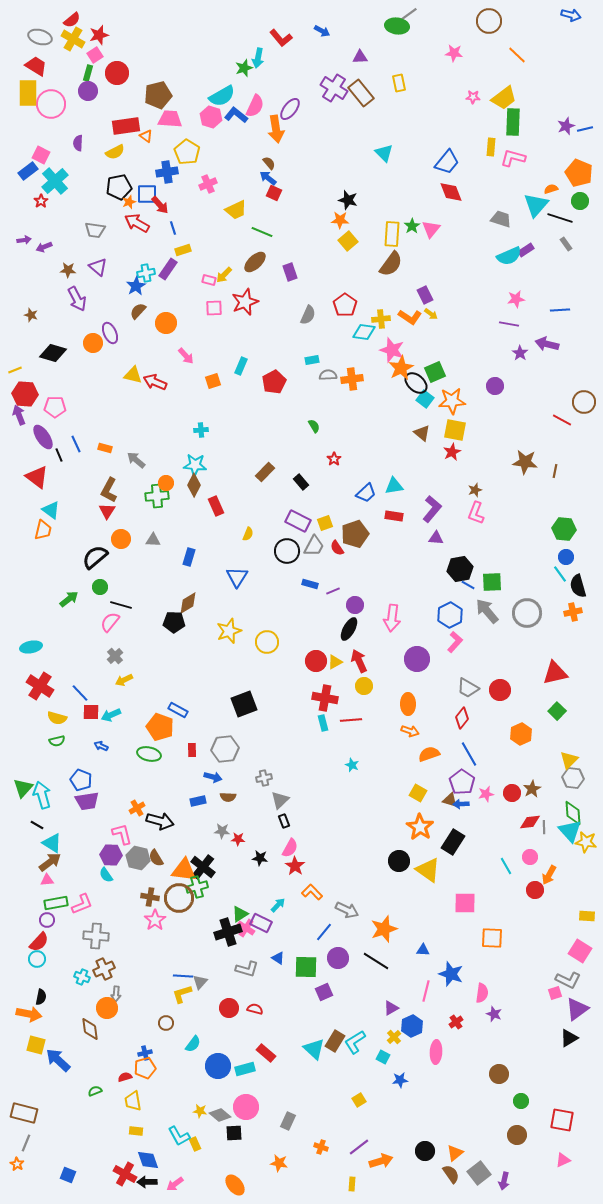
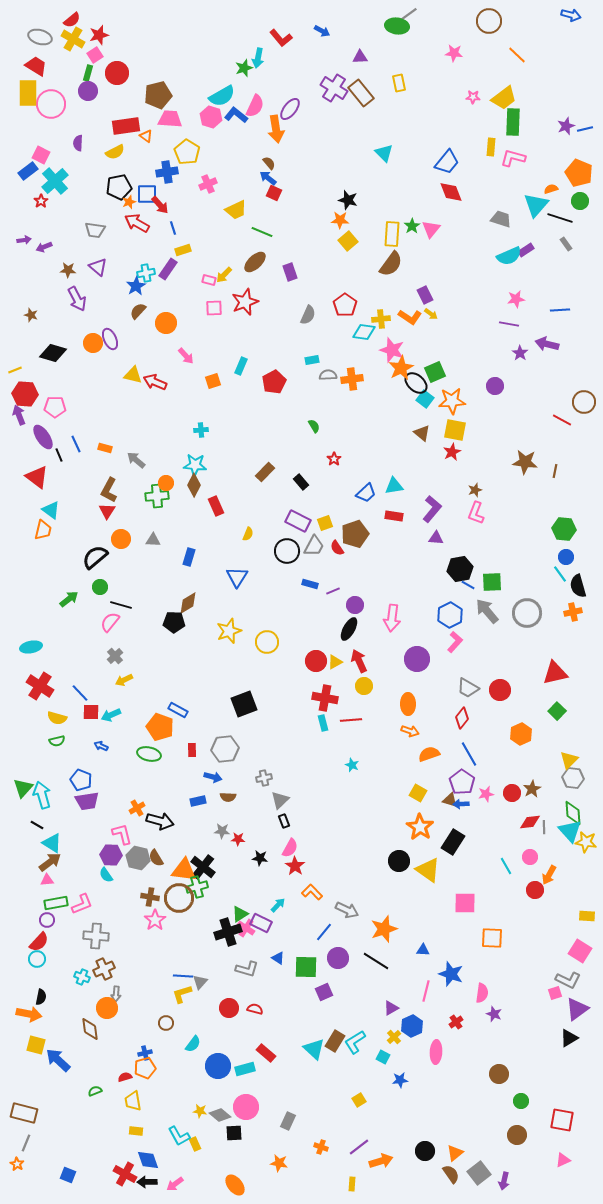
purple ellipse at (110, 333): moved 6 px down
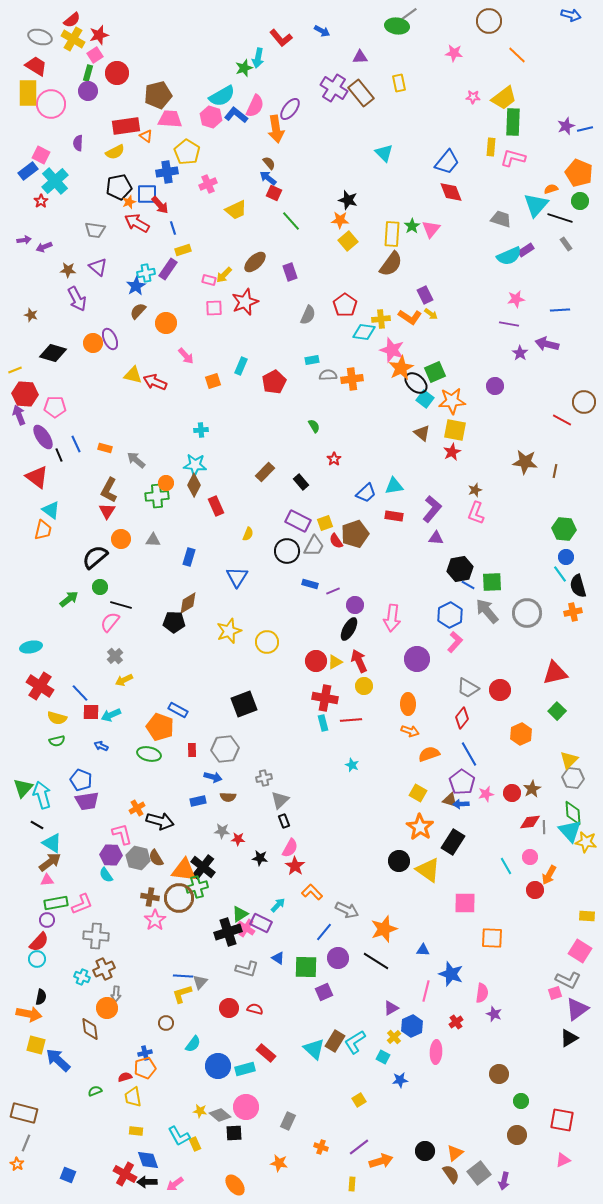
green line at (262, 232): moved 29 px right, 11 px up; rotated 25 degrees clockwise
red semicircle at (337, 548): moved 1 px left, 7 px up
yellow trapezoid at (133, 1101): moved 4 px up
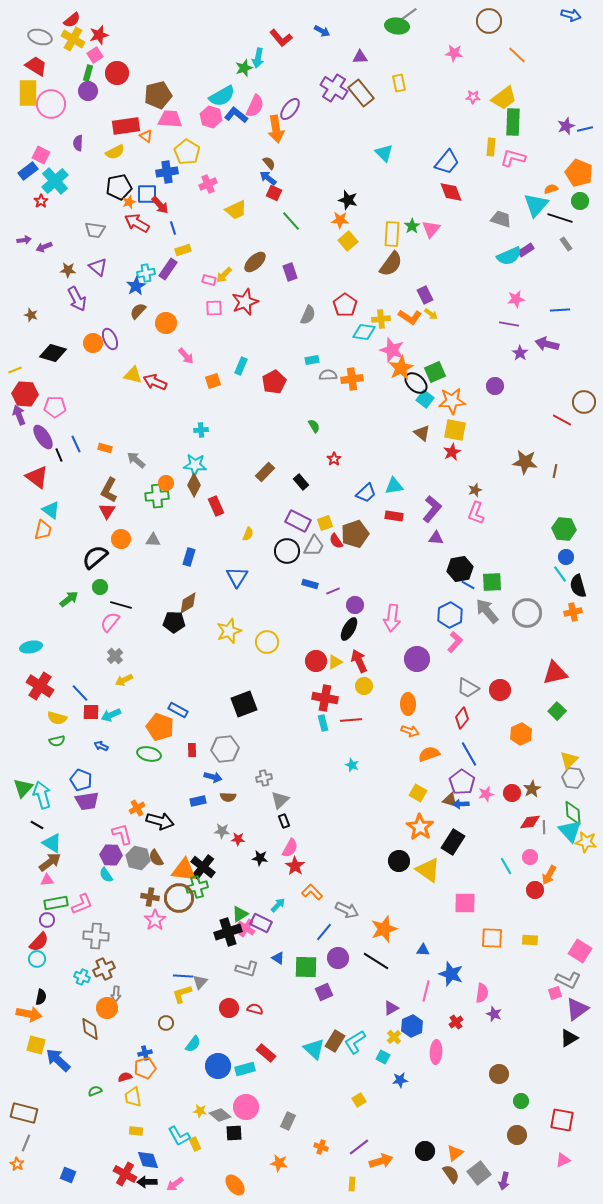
yellow rectangle at (587, 916): moved 57 px left, 24 px down
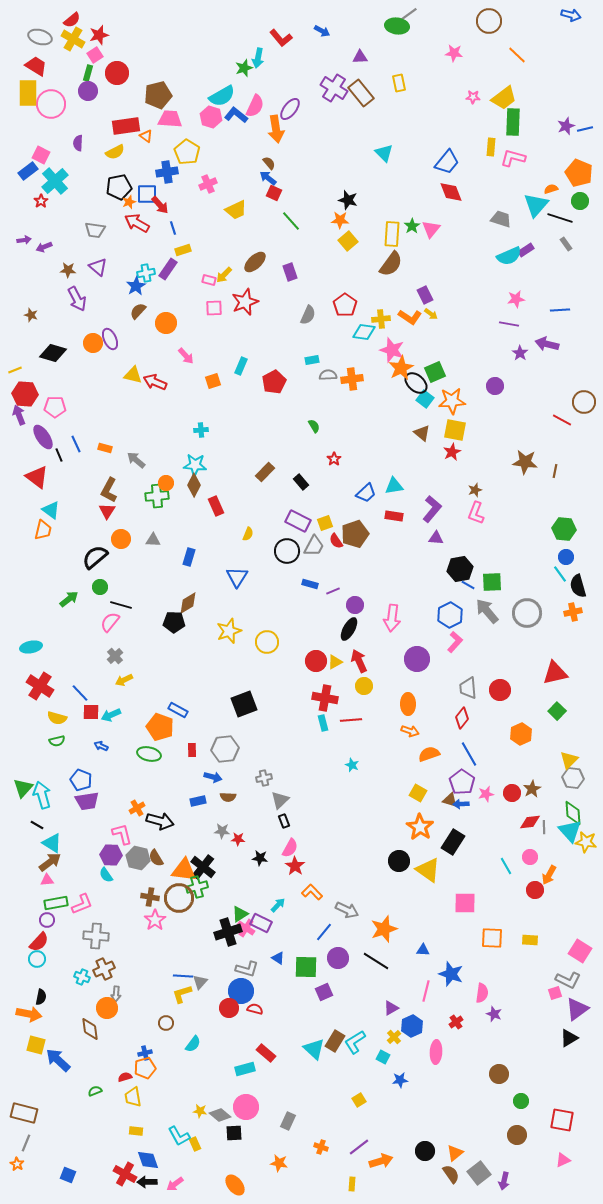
gray trapezoid at (468, 688): rotated 55 degrees clockwise
blue circle at (218, 1066): moved 23 px right, 75 px up
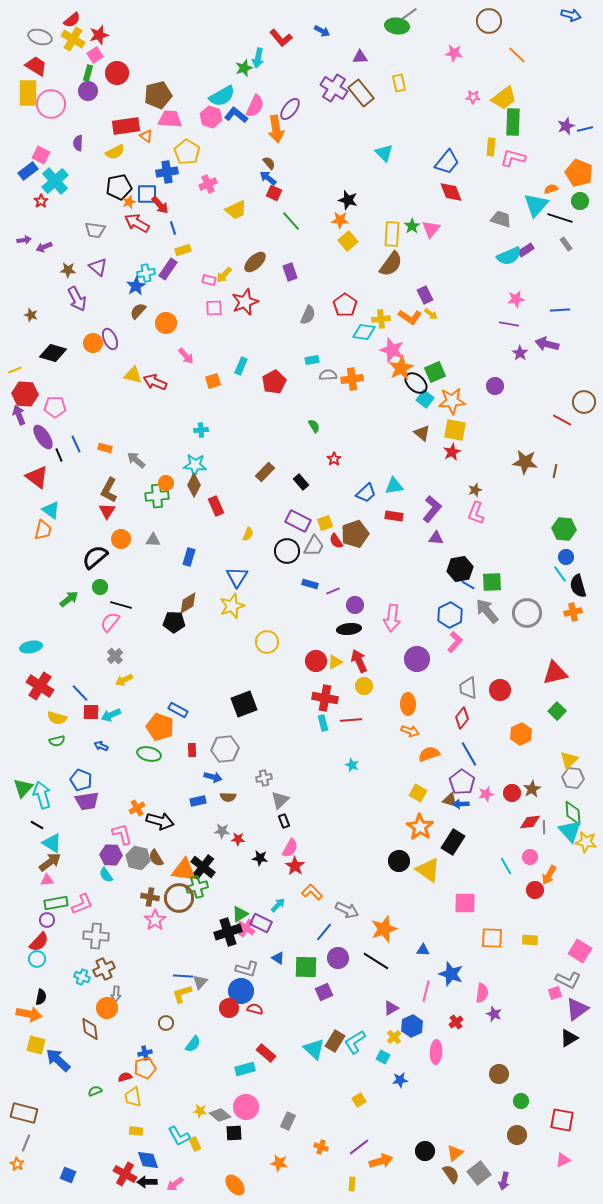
black ellipse at (349, 629): rotated 55 degrees clockwise
yellow star at (229, 631): moved 3 px right, 25 px up
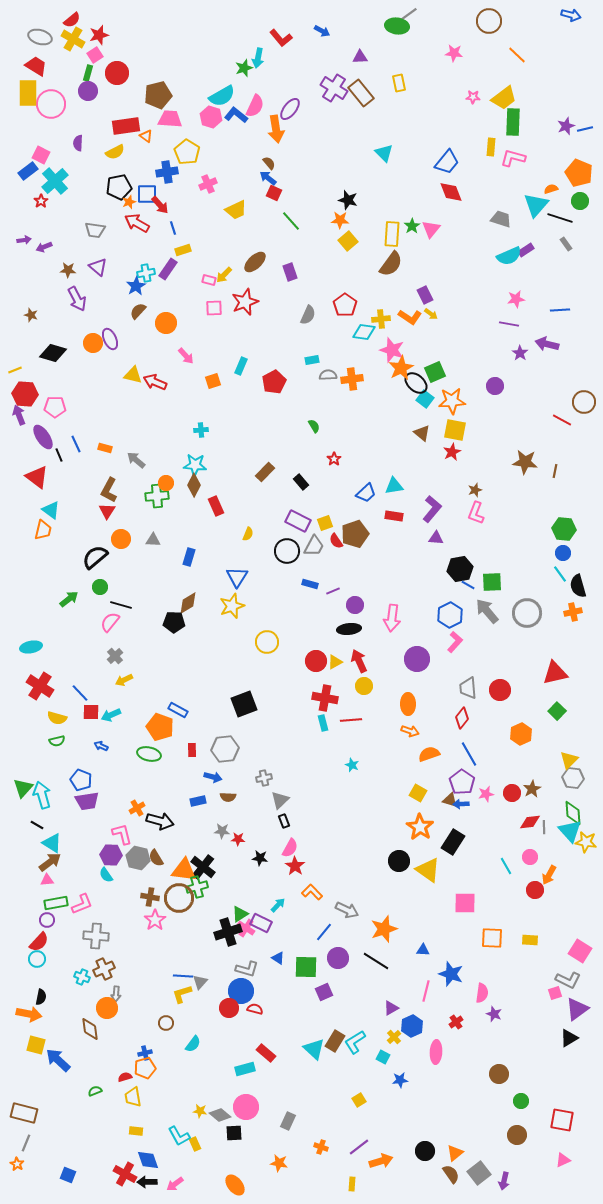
blue circle at (566, 557): moved 3 px left, 4 px up
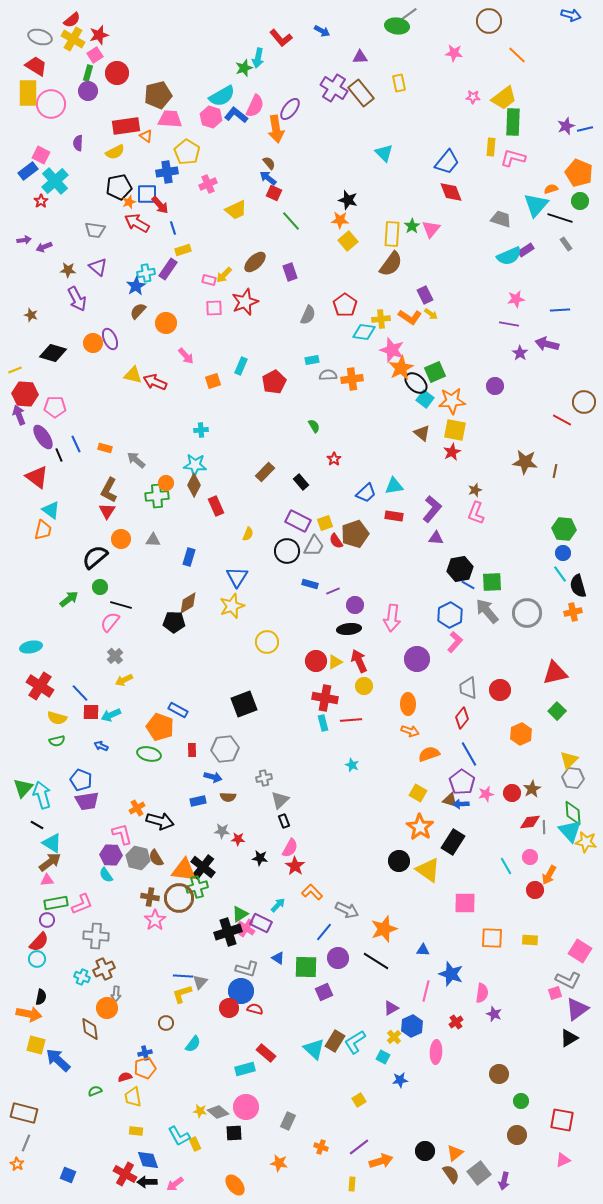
gray diamond at (220, 1115): moved 2 px left, 3 px up
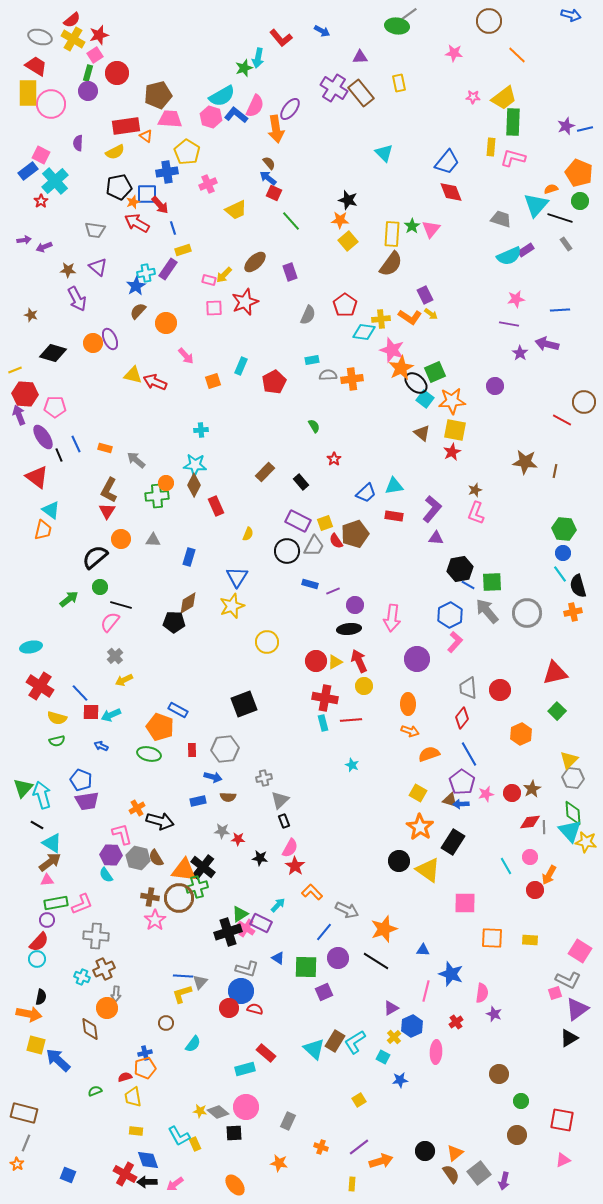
orange star at (129, 202): moved 4 px right
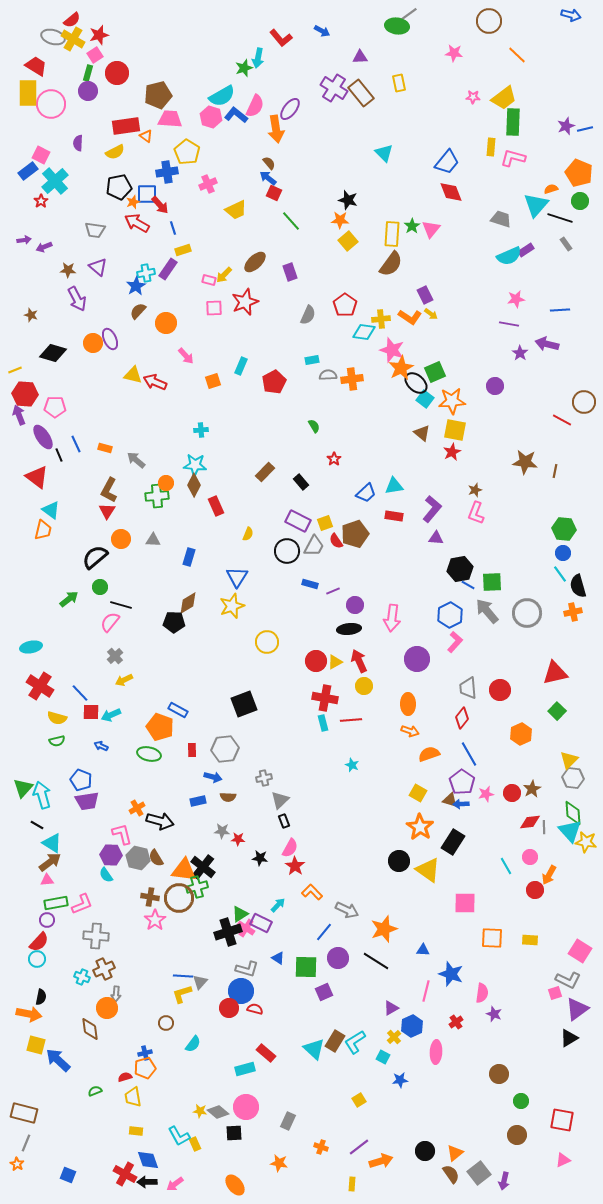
gray ellipse at (40, 37): moved 13 px right
